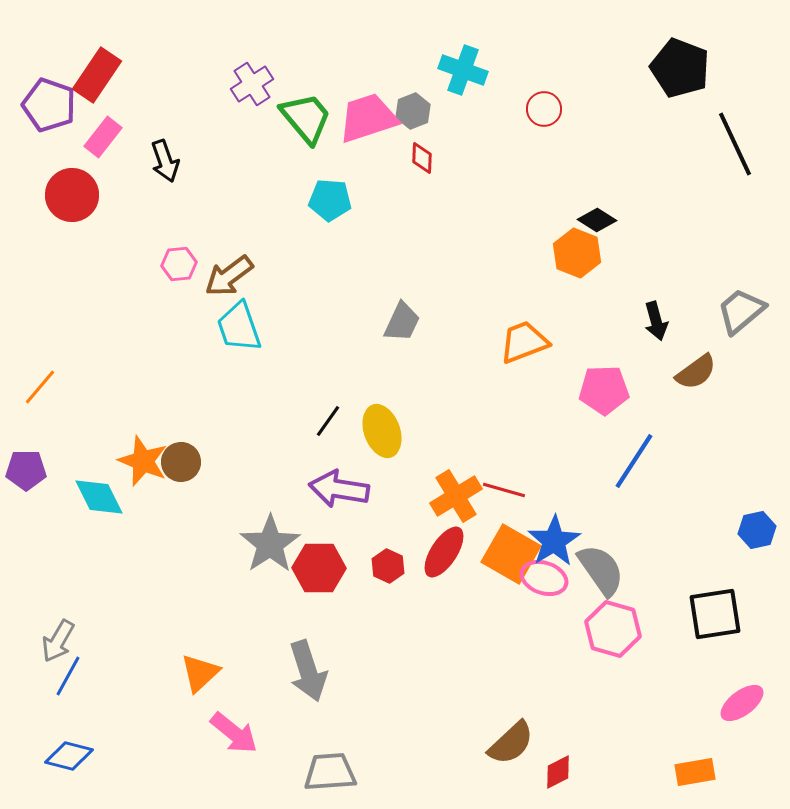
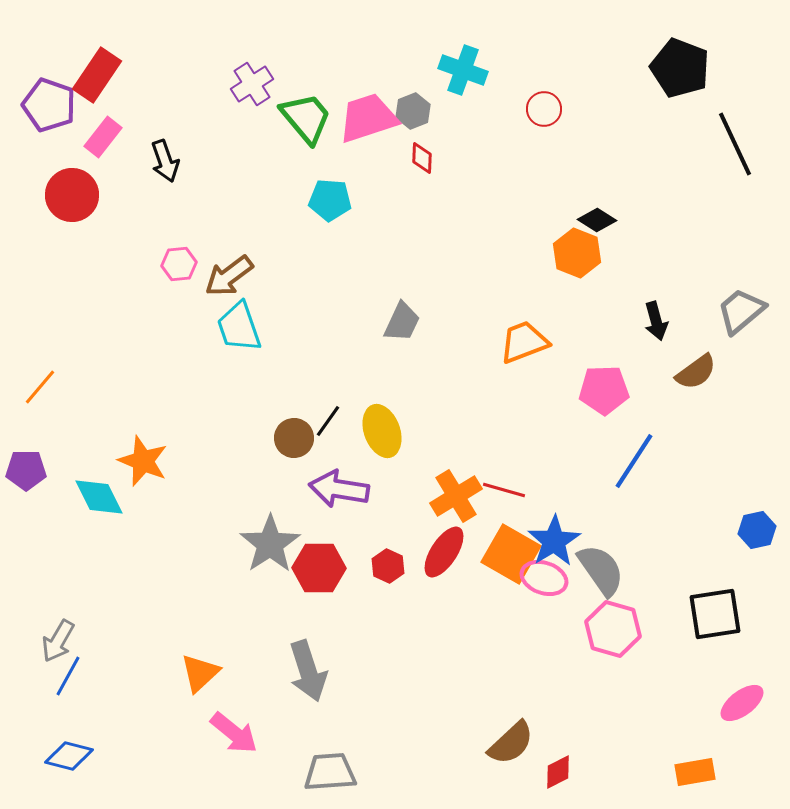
brown circle at (181, 462): moved 113 px right, 24 px up
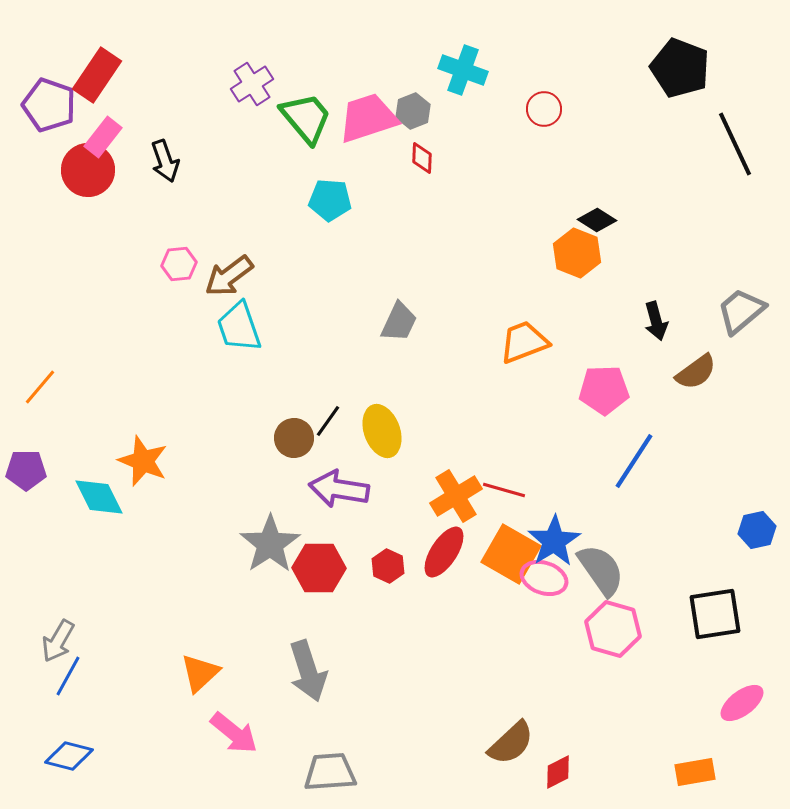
red circle at (72, 195): moved 16 px right, 25 px up
gray trapezoid at (402, 322): moved 3 px left
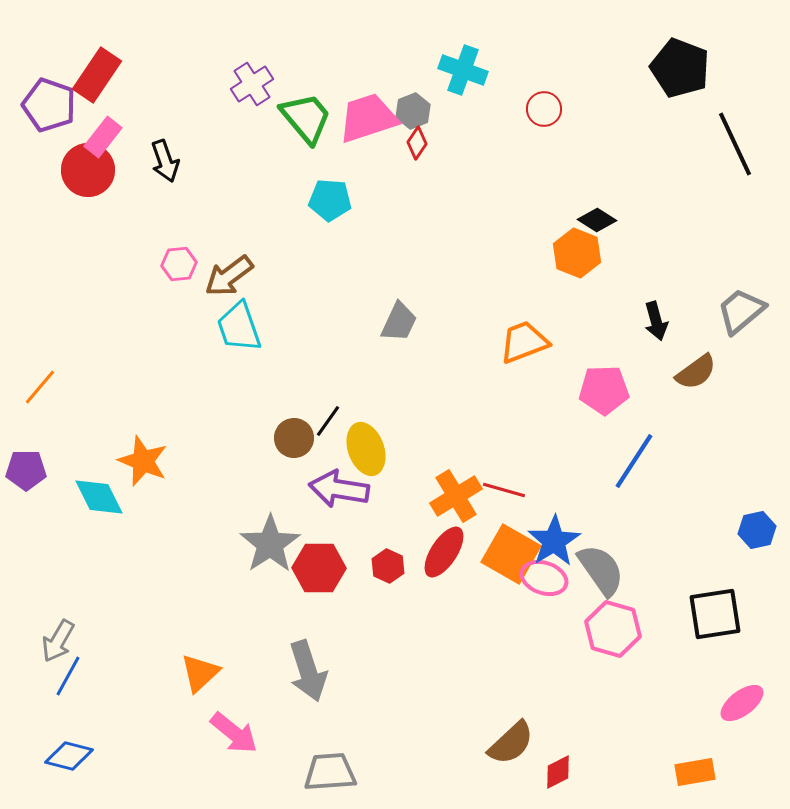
red diamond at (422, 158): moved 5 px left, 15 px up; rotated 32 degrees clockwise
yellow ellipse at (382, 431): moved 16 px left, 18 px down
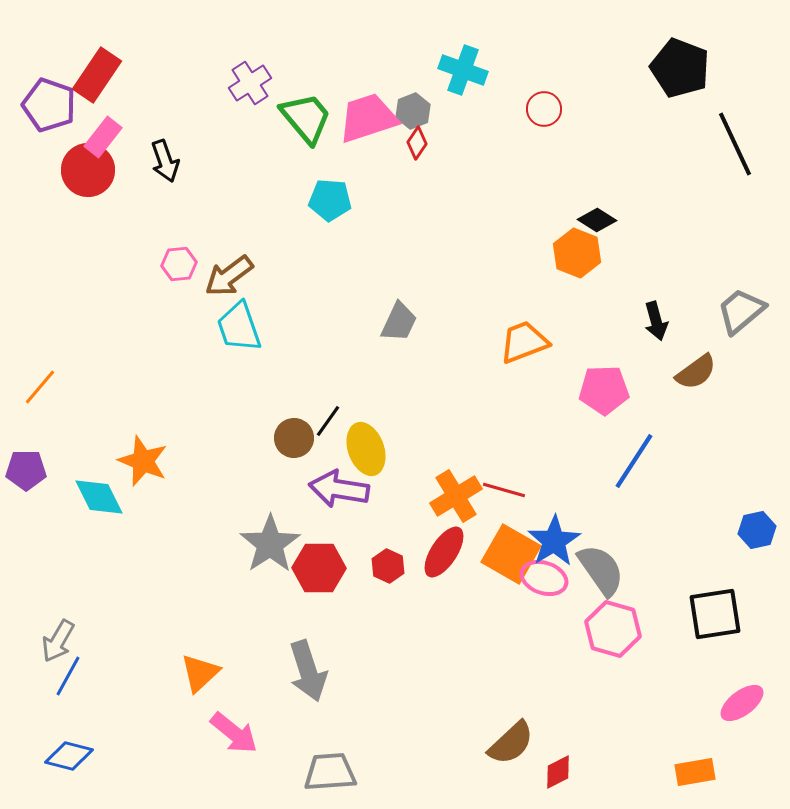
purple cross at (252, 84): moved 2 px left, 1 px up
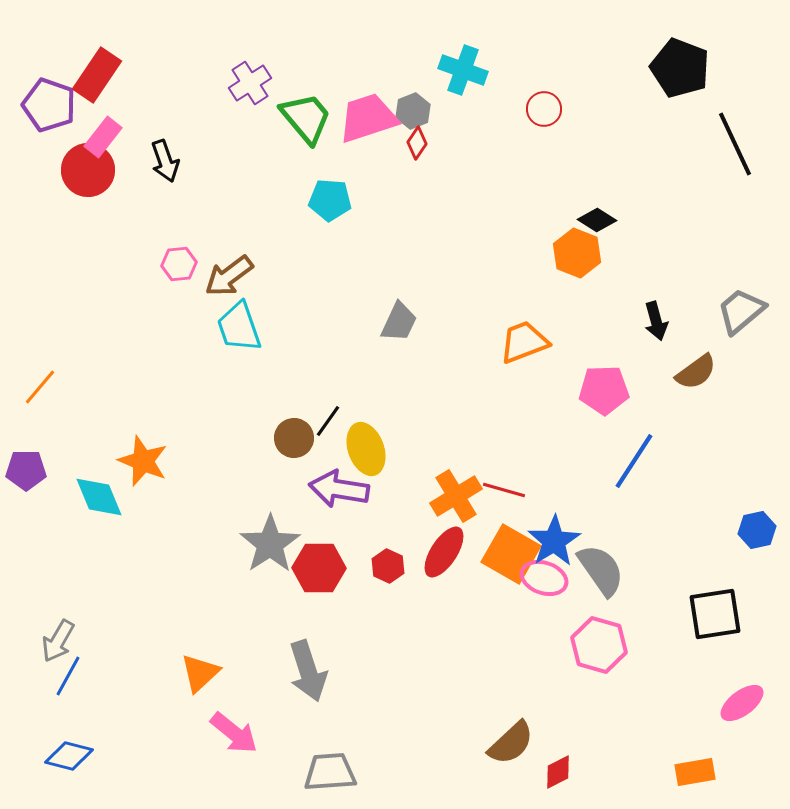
cyan diamond at (99, 497): rotated 4 degrees clockwise
pink hexagon at (613, 629): moved 14 px left, 16 px down
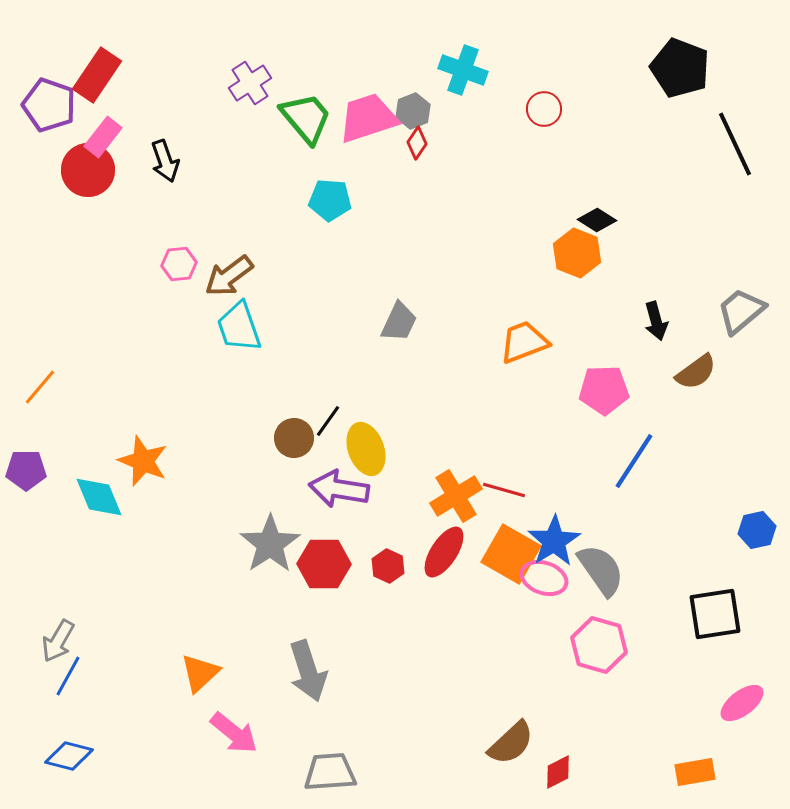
red hexagon at (319, 568): moved 5 px right, 4 px up
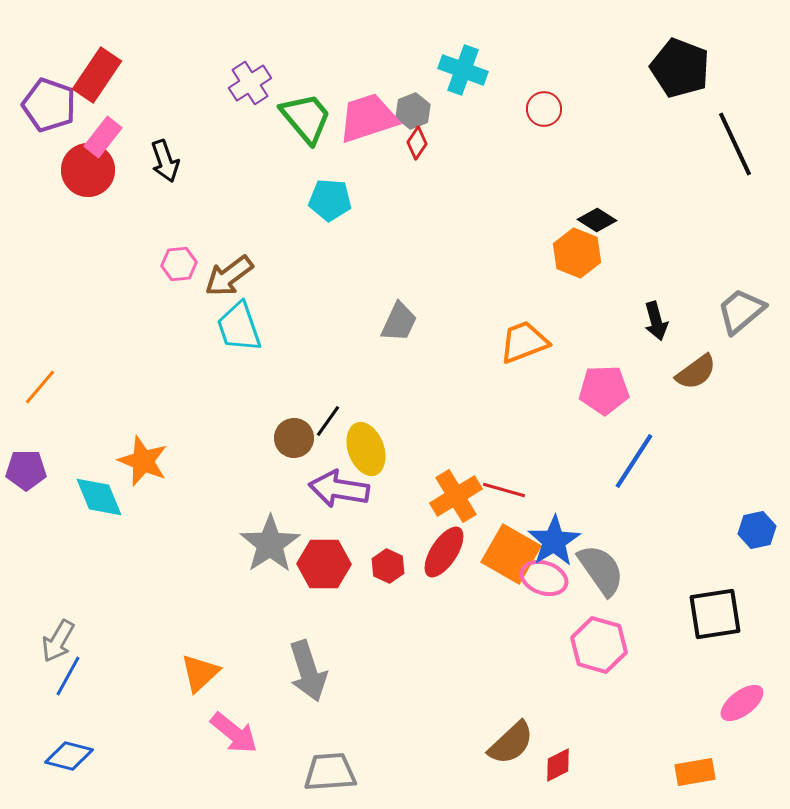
red diamond at (558, 772): moved 7 px up
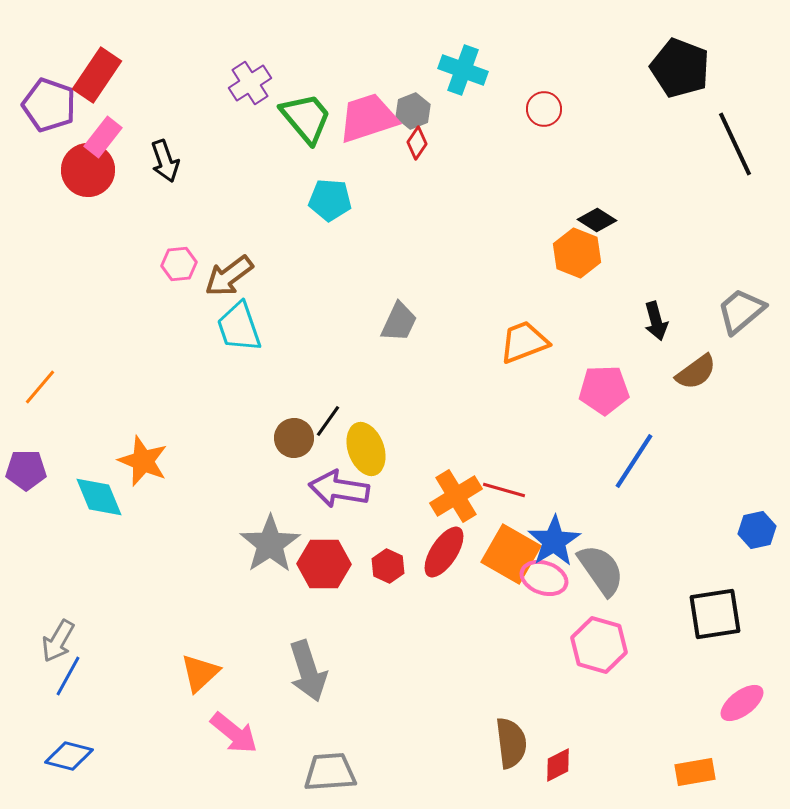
brown semicircle at (511, 743): rotated 54 degrees counterclockwise
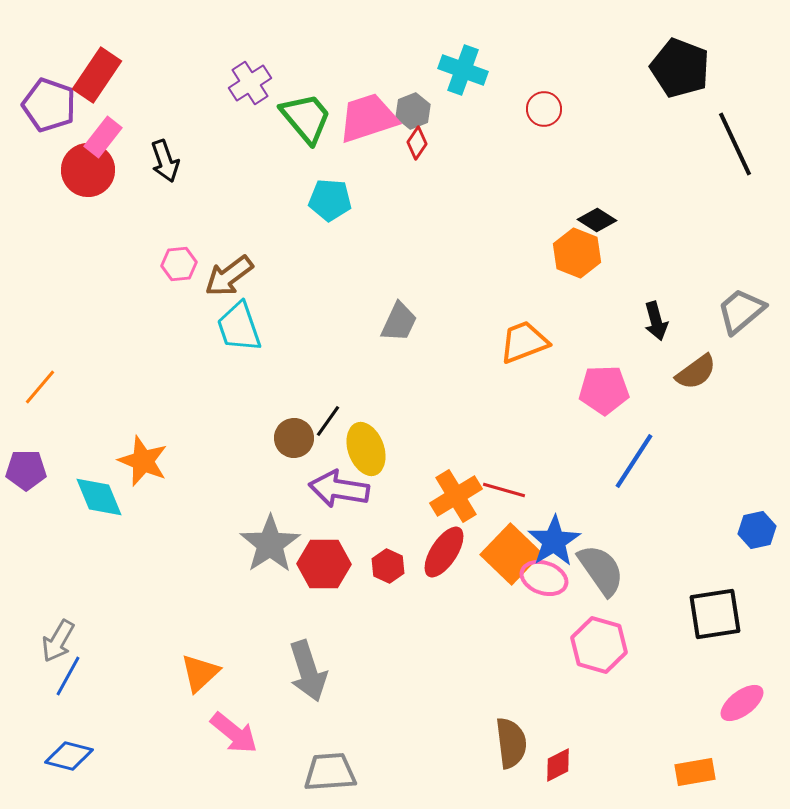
orange square at (511, 554): rotated 14 degrees clockwise
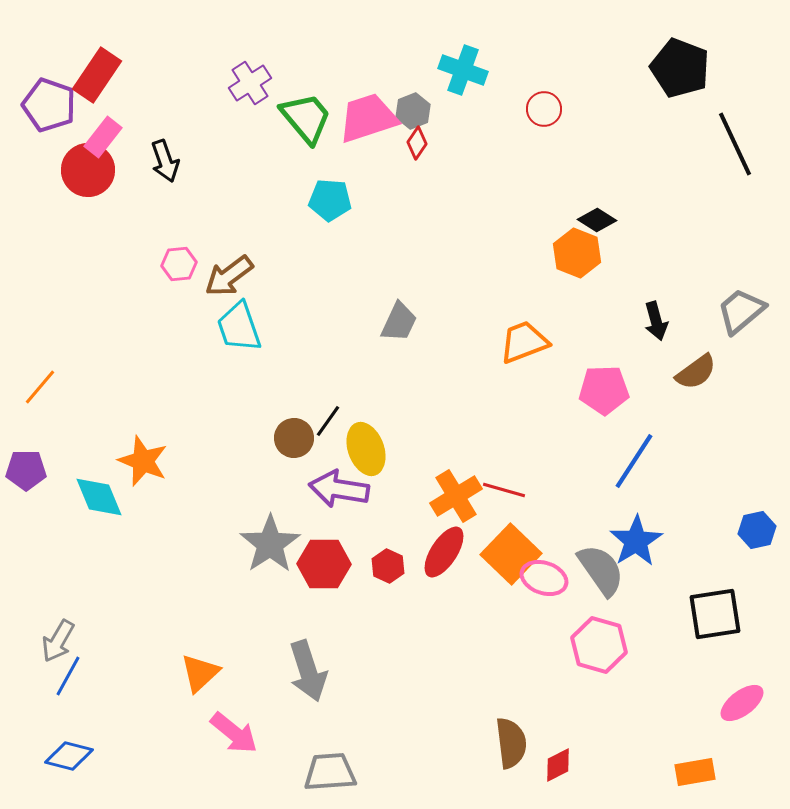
blue star at (554, 541): moved 82 px right
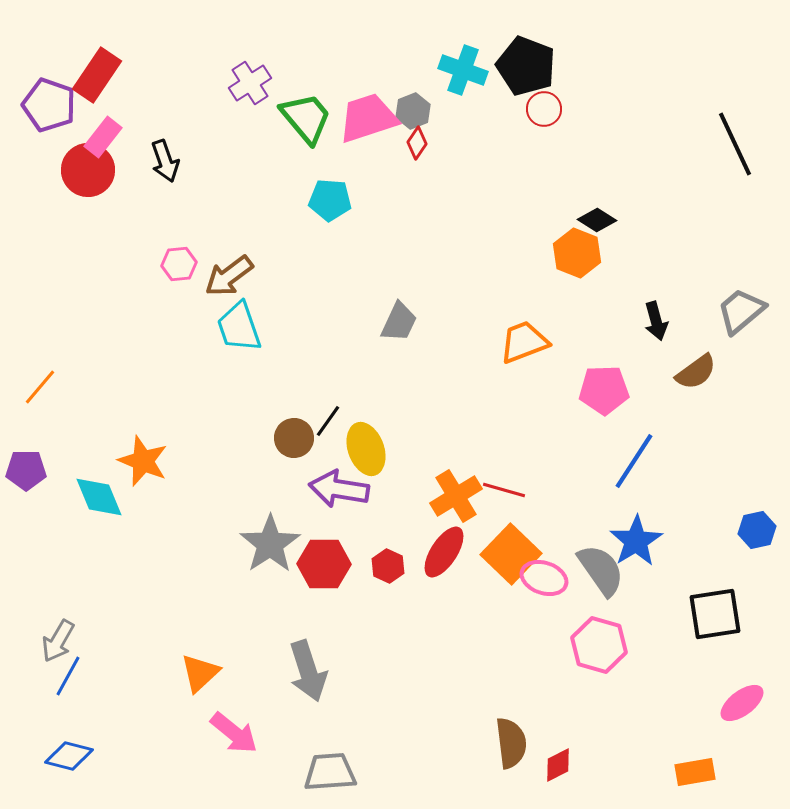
black pentagon at (680, 68): moved 154 px left, 2 px up
